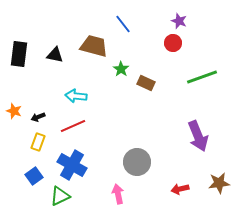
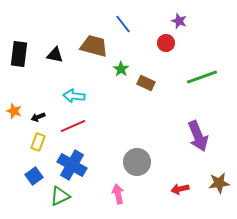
red circle: moved 7 px left
cyan arrow: moved 2 px left
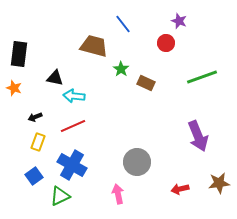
black triangle: moved 23 px down
orange star: moved 23 px up
black arrow: moved 3 px left
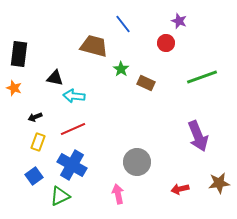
red line: moved 3 px down
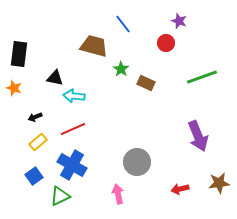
yellow rectangle: rotated 30 degrees clockwise
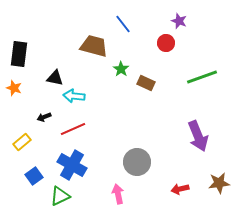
black arrow: moved 9 px right
yellow rectangle: moved 16 px left
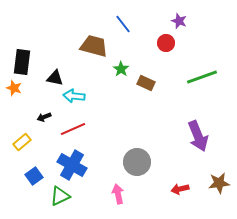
black rectangle: moved 3 px right, 8 px down
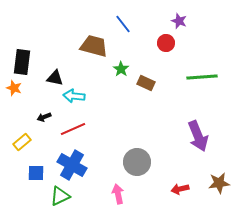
green line: rotated 16 degrees clockwise
blue square: moved 2 px right, 3 px up; rotated 36 degrees clockwise
